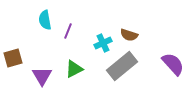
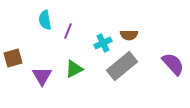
brown semicircle: rotated 18 degrees counterclockwise
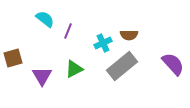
cyan semicircle: moved 1 px up; rotated 138 degrees clockwise
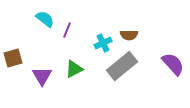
purple line: moved 1 px left, 1 px up
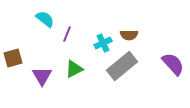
purple line: moved 4 px down
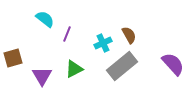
brown semicircle: rotated 120 degrees counterclockwise
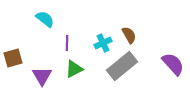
purple line: moved 9 px down; rotated 21 degrees counterclockwise
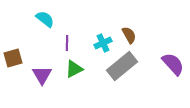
purple triangle: moved 1 px up
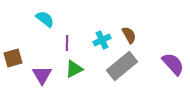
cyan cross: moved 1 px left, 3 px up
